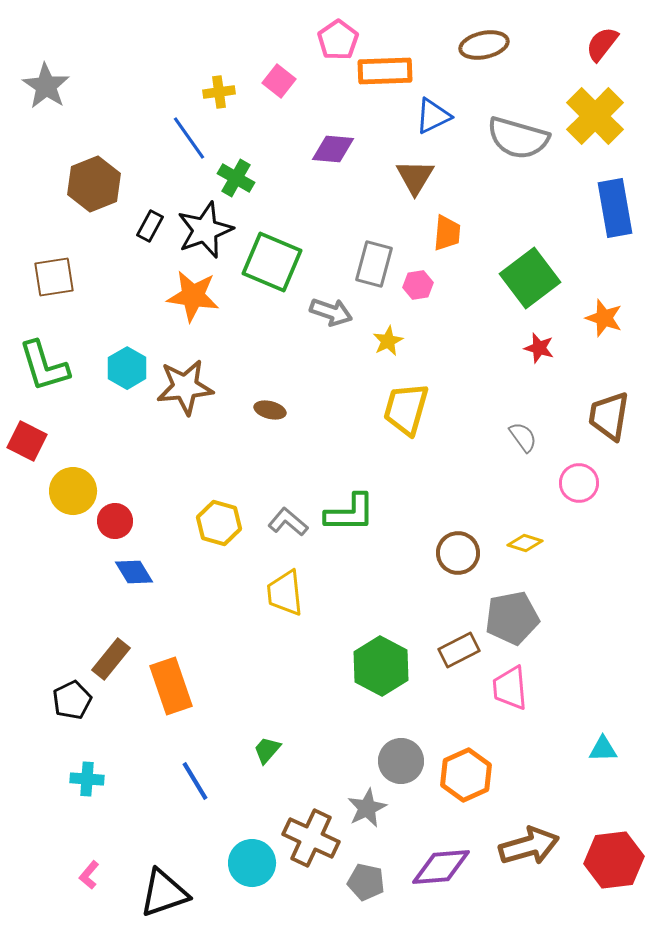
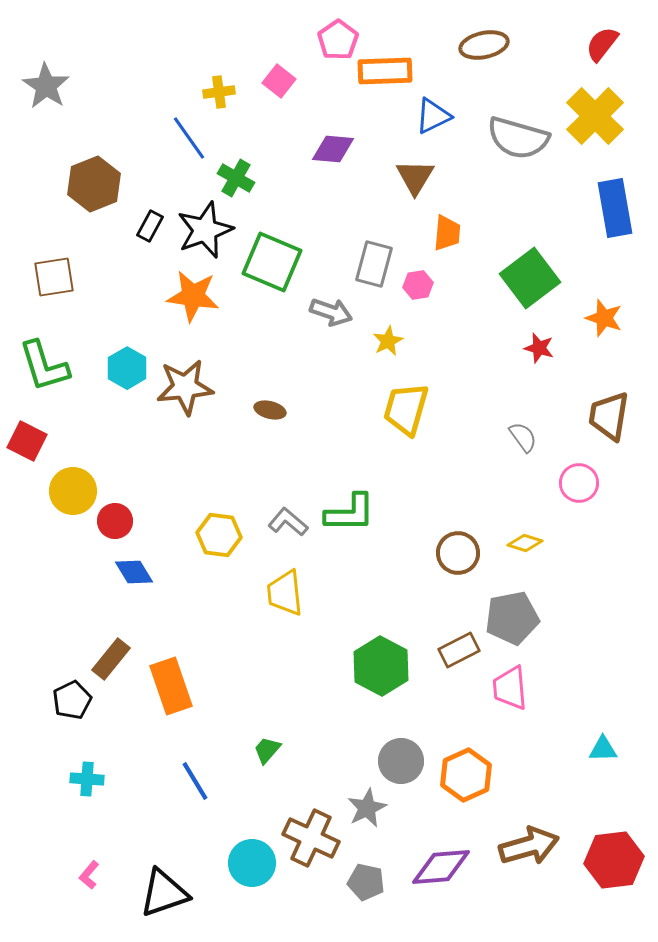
yellow hexagon at (219, 523): moved 12 px down; rotated 9 degrees counterclockwise
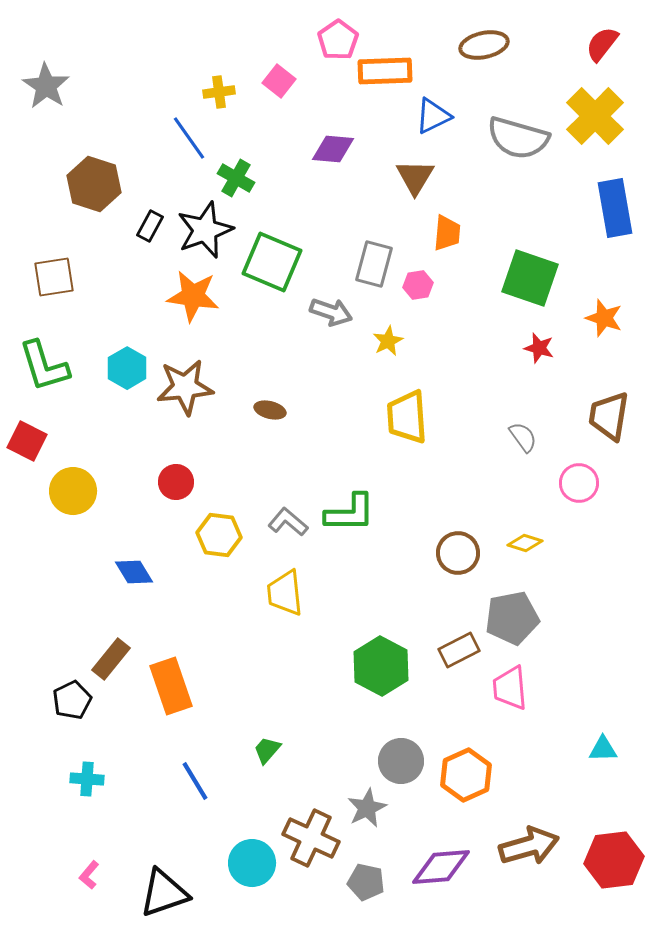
brown hexagon at (94, 184): rotated 20 degrees counterclockwise
green square at (530, 278): rotated 34 degrees counterclockwise
yellow trapezoid at (406, 409): moved 1 px right, 8 px down; rotated 20 degrees counterclockwise
red circle at (115, 521): moved 61 px right, 39 px up
